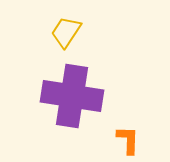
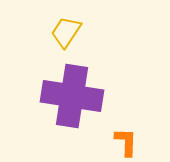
orange L-shape: moved 2 px left, 2 px down
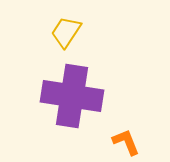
orange L-shape: rotated 24 degrees counterclockwise
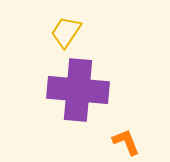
purple cross: moved 6 px right, 6 px up; rotated 4 degrees counterclockwise
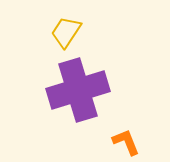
purple cross: rotated 22 degrees counterclockwise
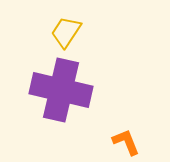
purple cross: moved 17 px left; rotated 30 degrees clockwise
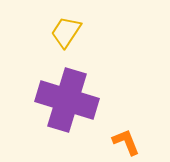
purple cross: moved 6 px right, 10 px down; rotated 4 degrees clockwise
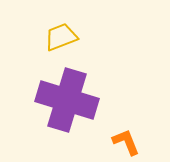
yellow trapezoid: moved 5 px left, 5 px down; rotated 36 degrees clockwise
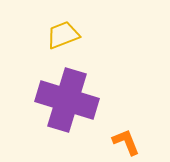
yellow trapezoid: moved 2 px right, 2 px up
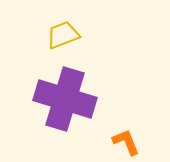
purple cross: moved 2 px left, 1 px up
